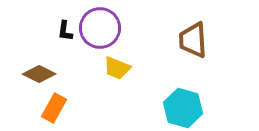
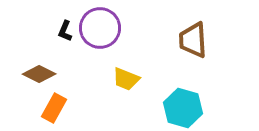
black L-shape: rotated 15 degrees clockwise
yellow trapezoid: moved 9 px right, 11 px down
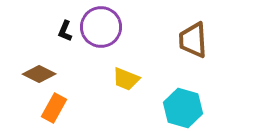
purple circle: moved 1 px right, 1 px up
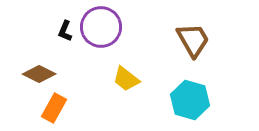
brown trapezoid: rotated 153 degrees clockwise
yellow trapezoid: rotated 16 degrees clockwise
cyan hexagon: moved 7 px right, 8 px up
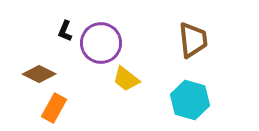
purple circle: moved 16 px down
brown trapezoid: rotated 24 degrees clockwise
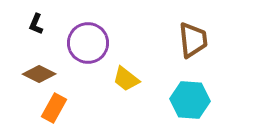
black L-shape: moved 29 px left, 7 px up
purple circle: moved 13 px left
cyan hexagon: rotated 12 degrees counterclockwise
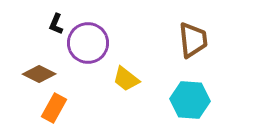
black L-shape: moved 20 px right
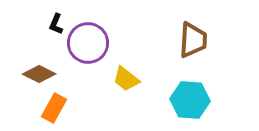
brown trapezoid: rotated 9 degrees clockwise
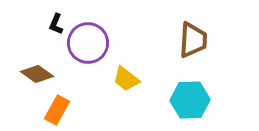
brown diamond: moved 2 px left; rotated 8 degrees clockwise
cyan hexagon: rotated 6 degrees counterclockwise
orange rectangle: moved 3 px right, 2 px down
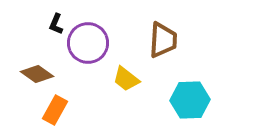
brown trapezoid: moved 30 px left
orange rectangle: moved 2 px left
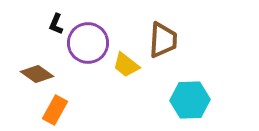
yellow trapezoid: moved 14 px up
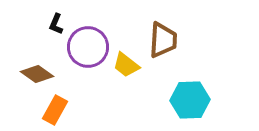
purple circle: moved 4 px down
